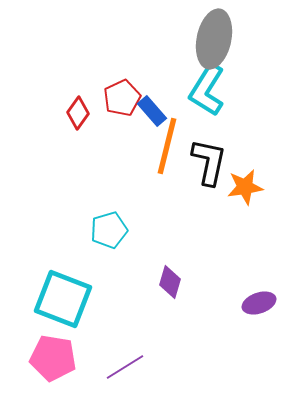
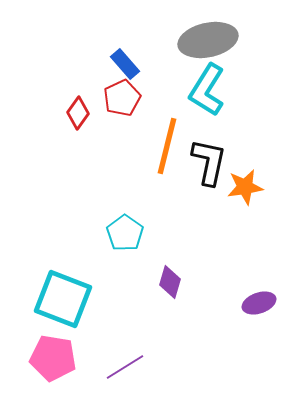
gray ellipse: moved 6 px left, 1 px down; rotated 66 degrees clockwise
blue rectangle: moved 27 px left, 47 px up
cyan pentagon: moved 16 px right, 3 px down; rotated 21 degrees counterclockwise
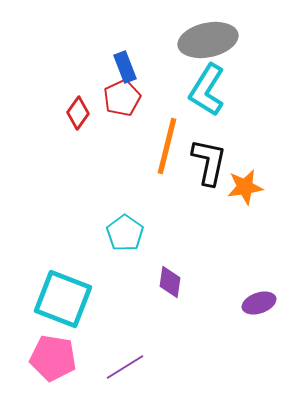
blue rectangle: moved 3 px down; rotated 20 degrees clockwise
purple diamond: rotated 8 degrees counterclockwise
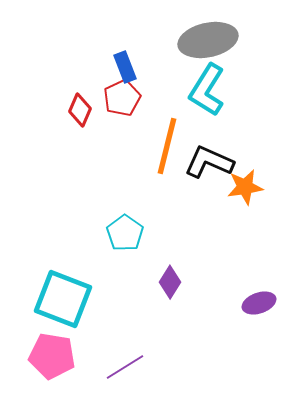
red diamond: moved 2 px right, 3 px up; rotated 12 degrees counterclockwise
black L-shape: rotated 78 degrees counterclockwise
purple diamond: rotated 24 degrees clockwise
pink pentagon: moved 1 px left, 2 px up
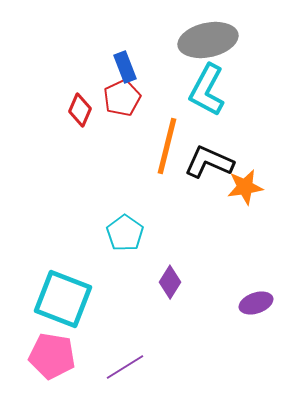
cyan L-shape: rotated 4 degrees counterclockwise
purple ellipse: moved 3 px left
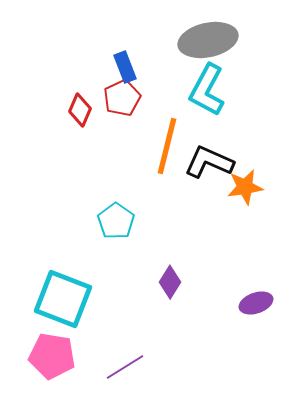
cyan pentagon: moved 9 px left, 12 px up
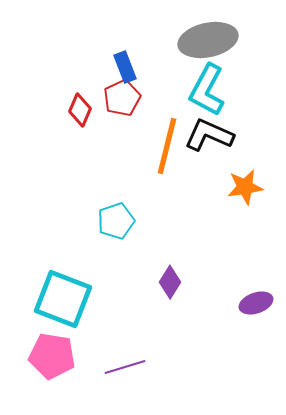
black L-shape: moved 27 px up
cyan pentagon: rotated 18 degrees clockwise
purple line: rotated 15 degrees clockwise
